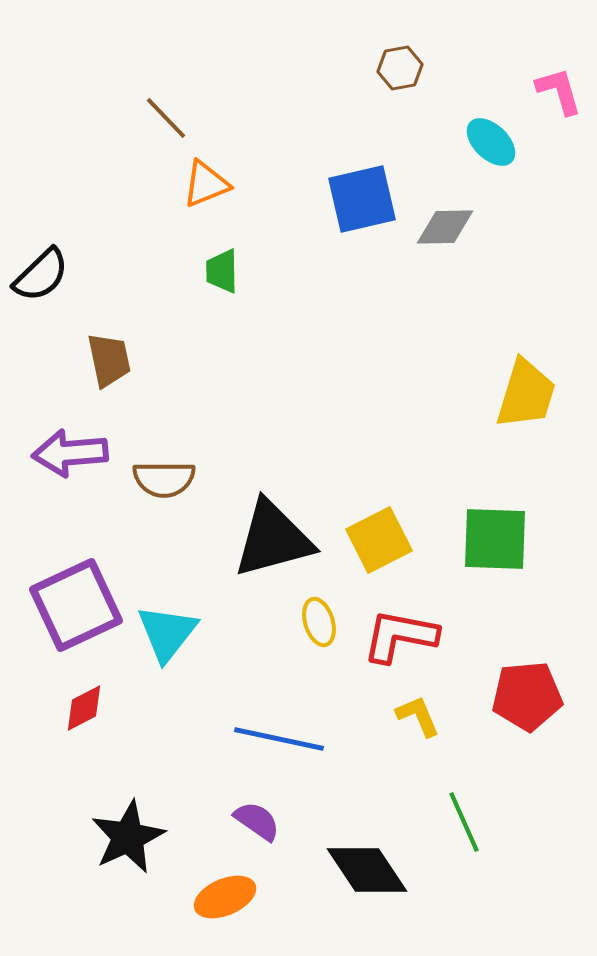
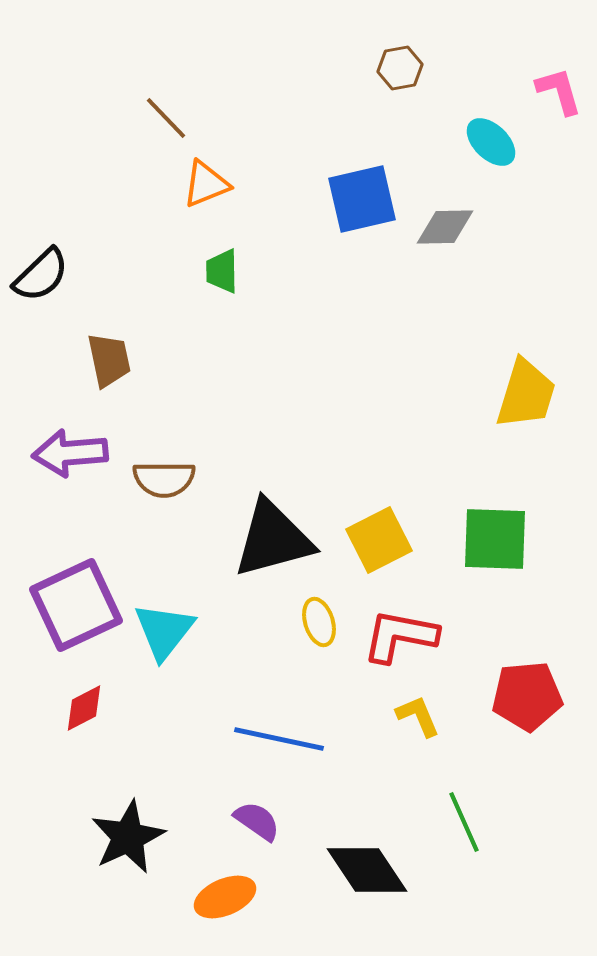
cyan triangle: moved 3 px left, 2 px up
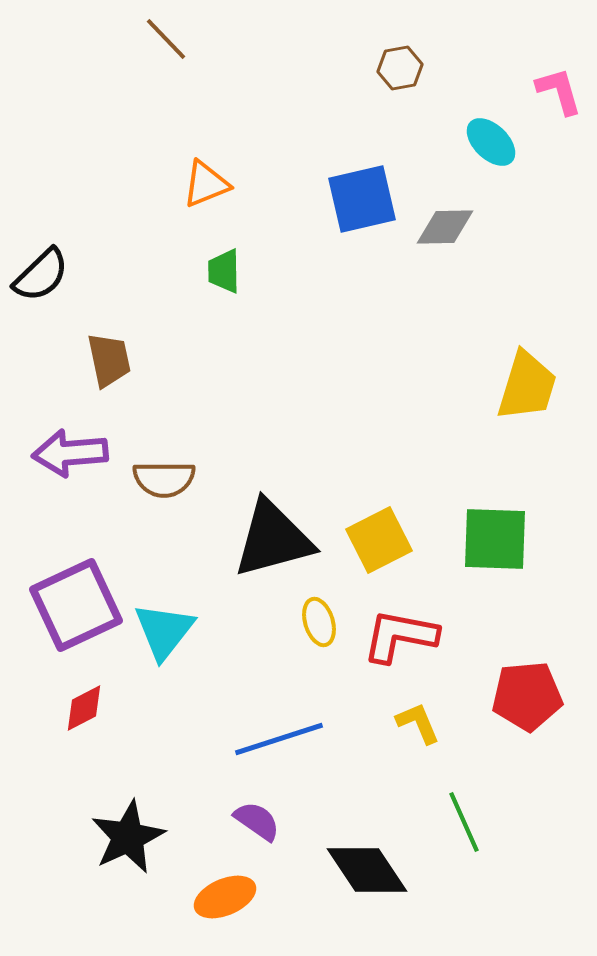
brown line: moved 79 px up
green trapezoid: moved 2 px right
yellow trapezoid: moved 1 px right, 8 px up
yellow L-shape: moved 7 px down
blue line: rotated 30 degrees counterclockwise
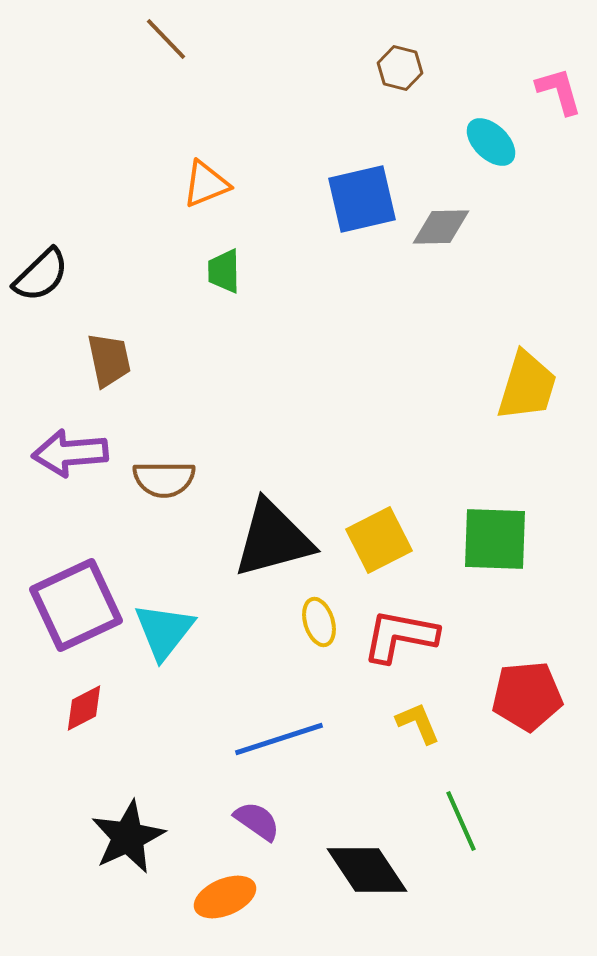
brown hexagon: rotated 24 degrees clockwise
gray diamond: moved 4 px left
green line: moved 3 px left, 1 px up
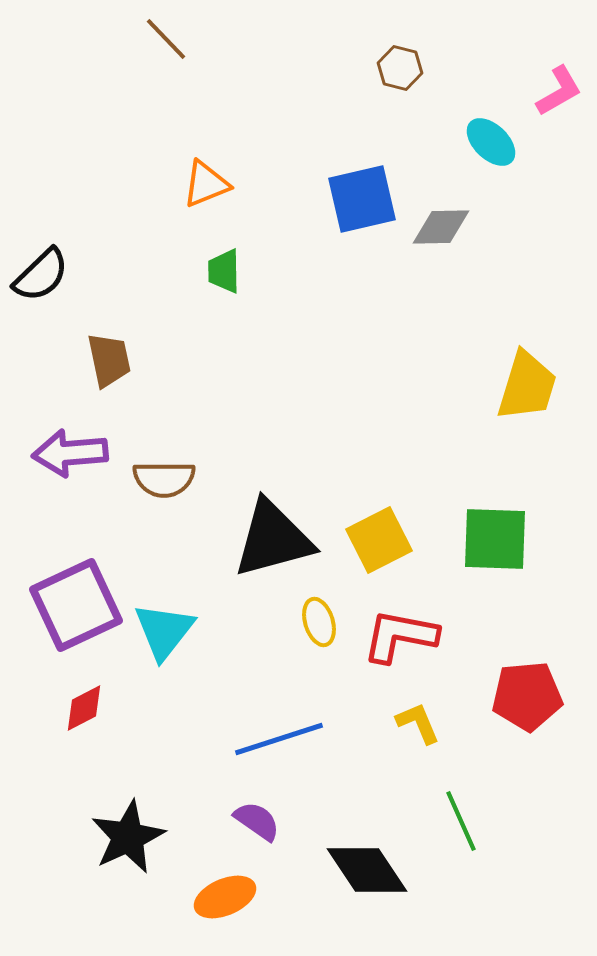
pink L-shape: rotated 76 degrees clockwise
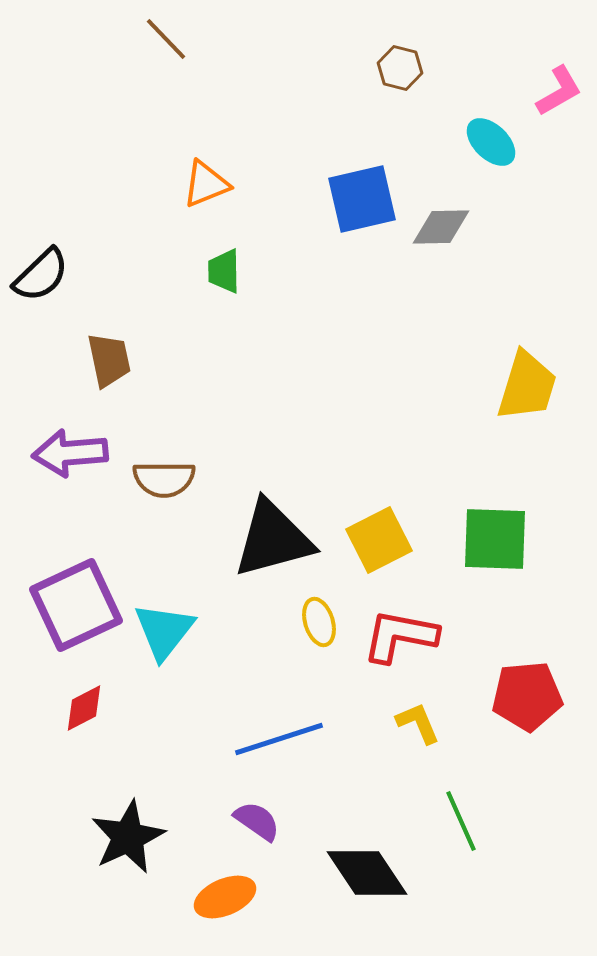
black diamond: moved 3 px down
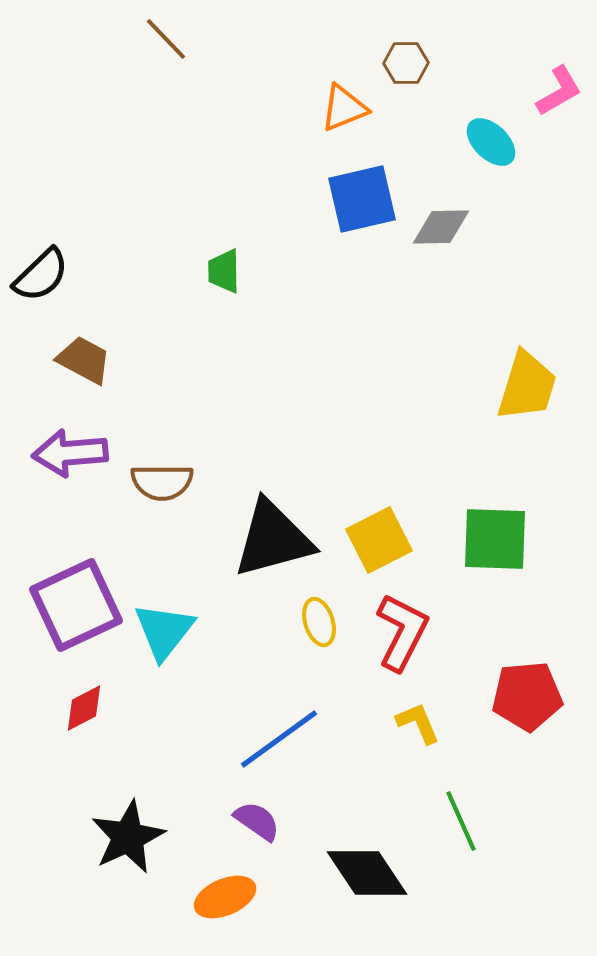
brown hexagon: moved 6 px right, 5 px up; rotated 15 degrees counterclockwise
orange triangle: moved 138 px right, 76 px up
brown trapezoid: moved 25 px left; rotated 50 degrees counterclockwise
brown semicircle: moved 2 px left, 3 px down
red L-shape: moved 2 px right, 4 px up; rotated 106 degrees clockwise
blue line: rotated 18 degrees counterclockwise
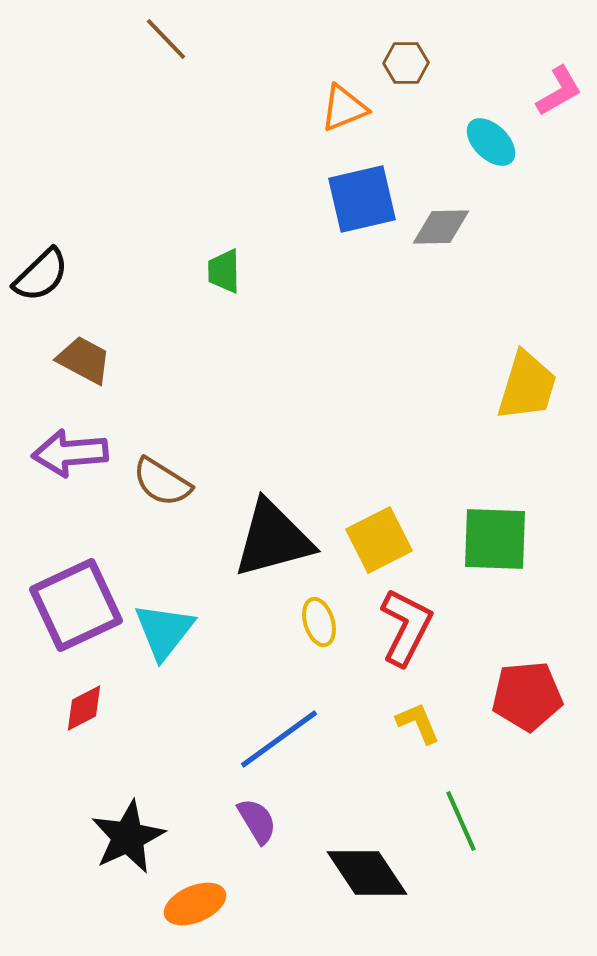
brown semicircle: rotated 32 degrees clockwise
red L-shape: moved 4 px right, 5 px up
purple semicircle: rotated 24 degrees clockwise
orange ellipse: moved 30 px left, 7 px down
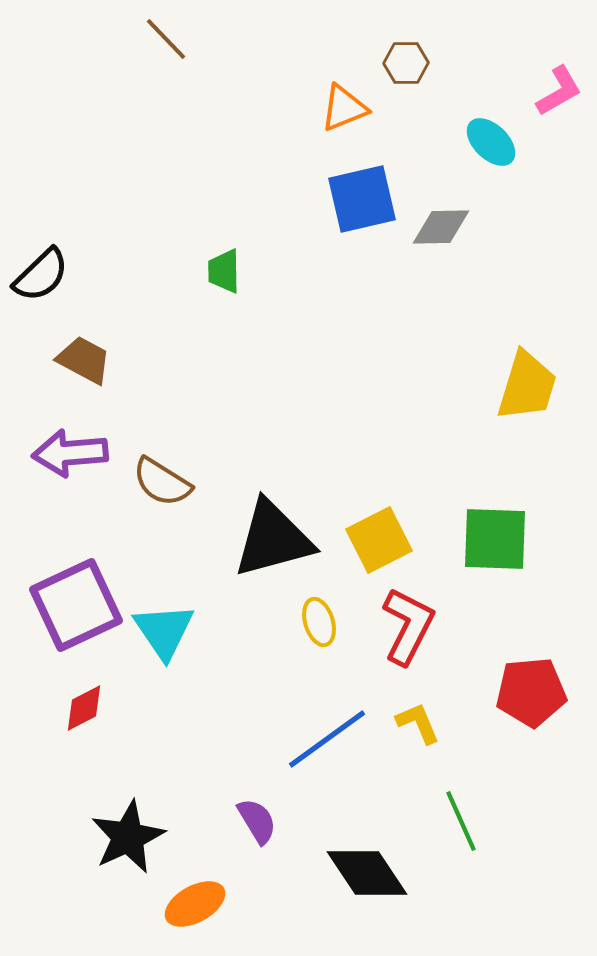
red L-shape: moved 2 px right, 1 px up
cyan triangle: rotated 12 degrees counterclockwise
red pentagon: moved 4 px right, 4 px up
blue line: moved 48 px right
orange ellipse: rotated 6 degrees counterclockwise
